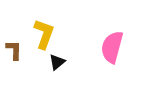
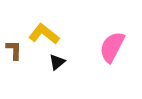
yellow L-shape: rotated 72 degrees counterclockwise
pink semicircle: rotated 12 degrees clockwise
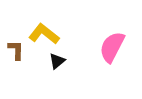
brown L-shape: moved 2 px right
black triangle: moved 1 px up
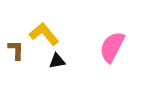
yellow L-shape: rotated 12 degrees clockwise
black triangle: rotated 30 degrees clockwise
